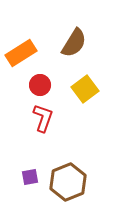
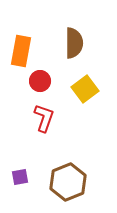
brown semicircle: rotated 32 degrees counterclockwise
orange rectangle: moved 2 px up; rotated 48 degrees counterclockwise
red circle: moved 4 px up
red L-shape: moved 1 px right
purple square: moved 10 px left
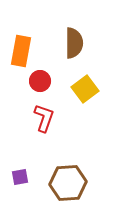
brown hexagon: moved 1 px down; rotated 18 degrees clockwise
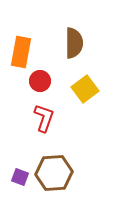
orange rectangle: moved 1 px down
purple square: rotated 30 degrees clockwise
brown hexagon: moved 14 px left, 10 px up
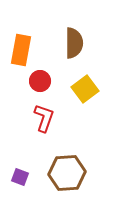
orange rectangle: moved 2 px up
brown hexagon: moved 13 px right
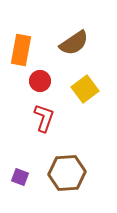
brown semicircle: rotated 56 degrees clockwise
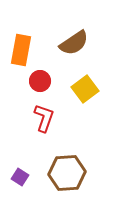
purple square: rotated 12 degrees clockwise
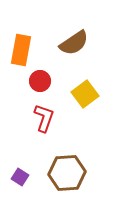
yellow square: moved 5 px down
